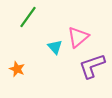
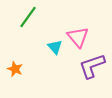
pink triangle: rotated 30 degrees counterclockwise
orange star: moved 2 px left
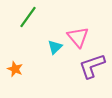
cyan triangle: rotated 28 degrees clockwise
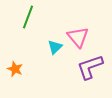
green line: rotated 15 degrees counterclockwise
purple L-shape: moved 2 px left, 1 px down
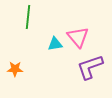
green line: rotated 15 degrees counterclockwise
cyan triangle: moved 3 px up; rotated 35 degrees clockwise
orange star: rotated 21 degrees counterclockwise
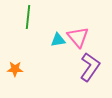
cyan triangle: moved 3 px right, 4 px up
purple L-shape: rotated 144 degrees clockwise
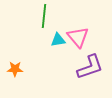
green line: moved 16 px right, 1 px up
purple L-shape: rotated 36 degrees clockwise
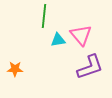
pink triangle: moved 3 px right, 2 px up
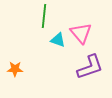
pink triangle: moved 2 px up
cyan triangle: rotated 28 degrees clockwise
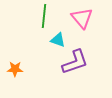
pink triangle: moved 1 px right, 15 px up
purple L-shape: moved 15 px left, 5 px up
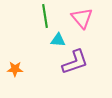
green line: moved 1 px right; rotated 15 degrees counterclockwise
cyan triangle: rotated 14 degrees counterclockwise
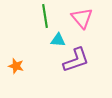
purple L-shape: moved 1 px right, 2 px up
orange star: moved 1 px right, 3 px up; rotated 14 degrees clockwise
